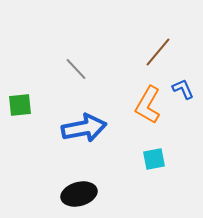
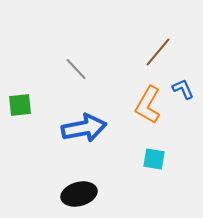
cyan square: rotated 20 degrees clockwise
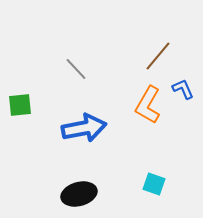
brown line: moved 4 px down
cyan square: moved 25 px down; rotated 10 degrees clockwise
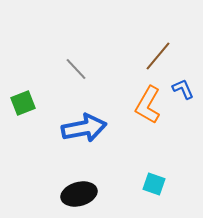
green square: moved 3 px right, 2 px up; rotated 15 degrees counterclockwise
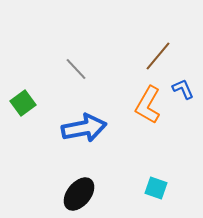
green square: rotated 15 degrees counterclockwise
cyan square: moved 2 px right, 4 px down
black ellipse: rotated 36 degrees counterclockwise
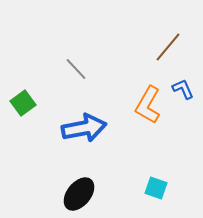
brown line: moved 10 px right, 9 px up
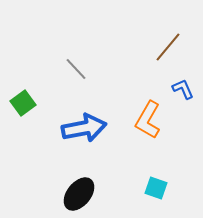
orange L-shape: moved 15 px down
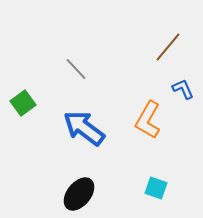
blue arrow: rotated 132 degrees counterclockwise
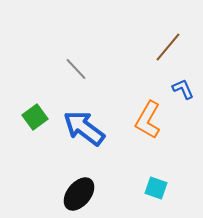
green square: moved 12 px right, 14 px down
